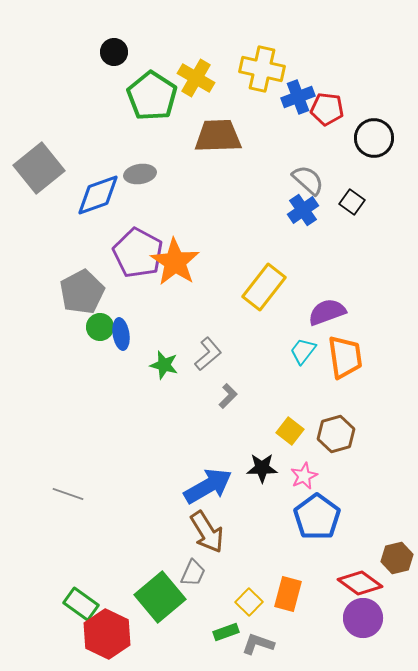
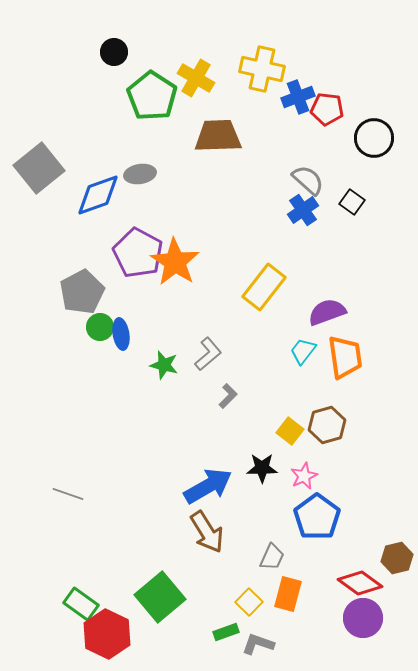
brown hexagon at (336, 434): moved 9 px left, 9 px up
gray trapezoid at (193, 573): moved 79 px right, 16 px up
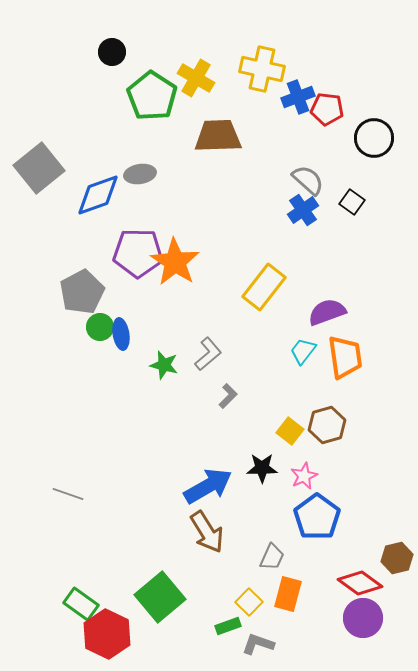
black circle at (114, 52): moved 2 px left
purple pentagon at (138, 253): rotated 27 degrees counterclockwise
green rectangle at (226, 632): moved 2 px right, 6 px up
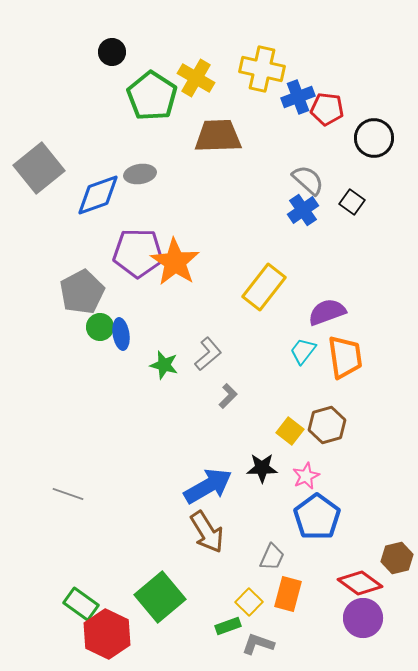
pink star at (304, 476): moved 2 px right
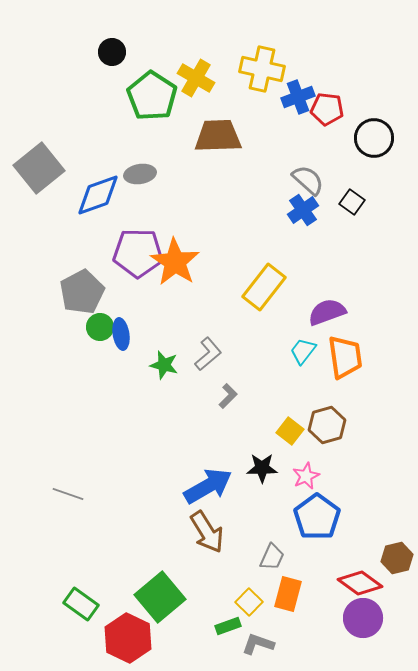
red hexagon at (107, 634): moved 21 px right, 4 px down
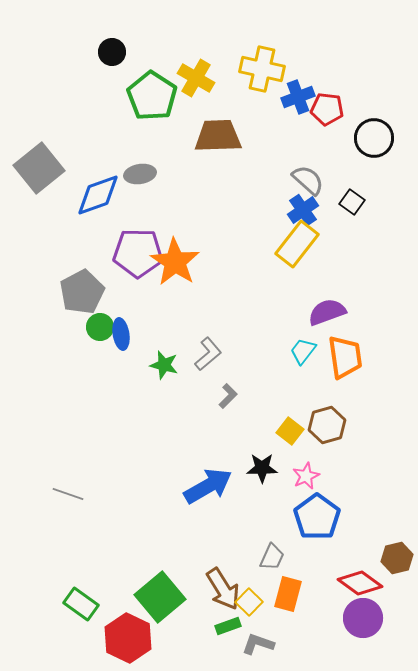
yellow rectangle at (264, 287): moved 33 px right, 43 px up
brown arrow at (207, 532): moved 16 px right, 57 px down
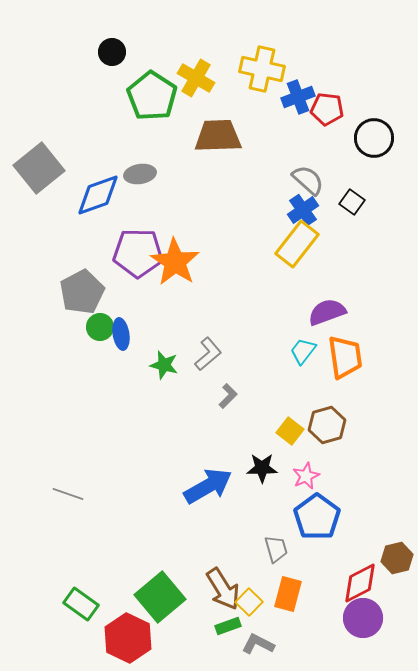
gray trapezoid at (272, 557): moved 4 px right, 8 px up; rotated 40 degrees counterclockwise
red diamond at (360, 583): rotated 63 degrees counterclockwise
gray L-shape at (258, 644): rotated 8 degrees clockwise
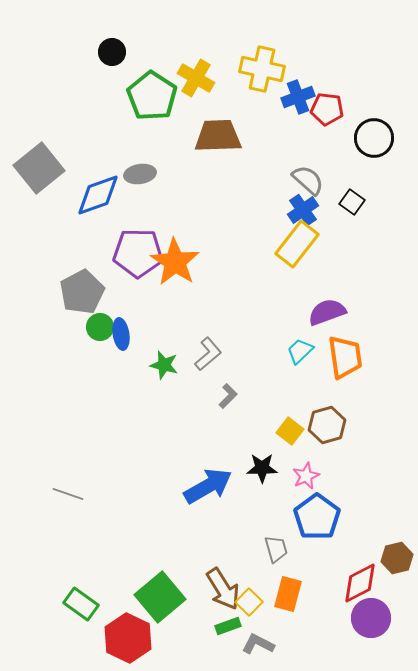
cyan trapezoid at (303, 351): moved 3 px left; rotated 8 degrees clockwise
purple circle at (363, 618): moved 8 px right
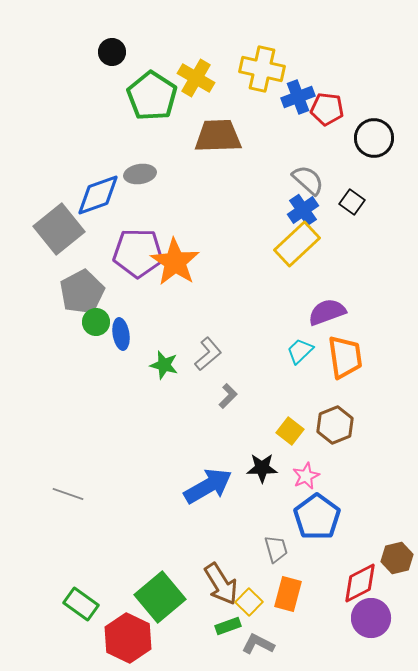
gray square at (39, 168): moved 20 px right, 61 px down
yellow rectangle at (297, 244): rotated 9 degrees clockwise
green circle at (100, 327): moved 4 px left, 5 px up
brown hexagon at (327, 425): moved 8 px right; rotated 6 degrees counterclockwise
brown arrow at (223, 589): moved 2 px left, 5 px up
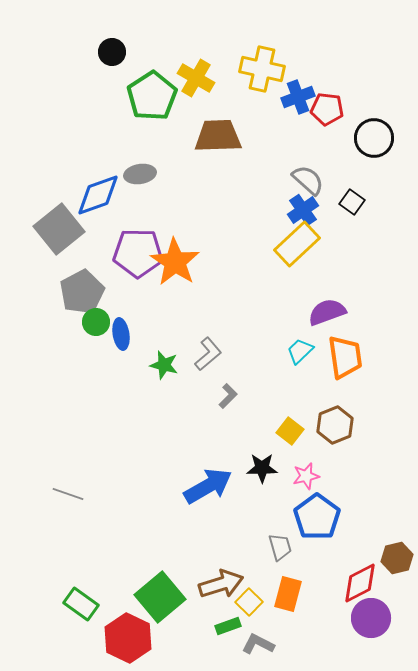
green pentagon at (152, 96): rotated 6 degrees clockwise
pink star at (306, 476): rotated 12 degrees clockwise
gray trapezoid at (276, 549): moved 4 px right, 2 px up
brown arrow at (221, 584): rotated 75 degrees counterclockwise
